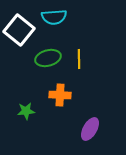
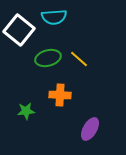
yellow line: rotated 48 degrees counterclockwise
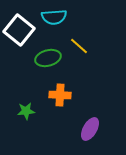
yellow line: moved 13 px up
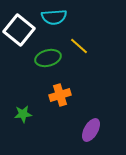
orange cross: rotated 20 degrees counterclockwise
green star: moved 3 px left, 3 px down
purple ellipse: moved 1 px right, 1 px down
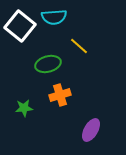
white square: moved 1 px right, 4 px up
green ellipse: moved 6 px down
green star: moved 1 px right, 6 px up
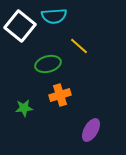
cyan semicircle: moved 1 px up
